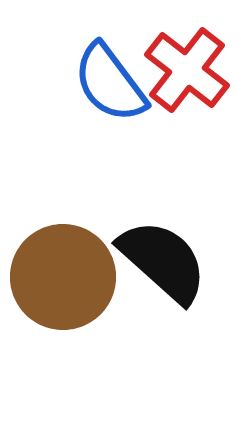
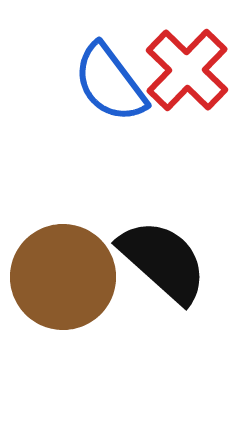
red cross: rotated 6 degrees clockwise
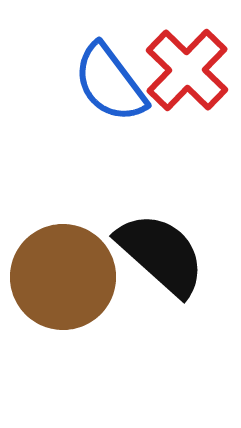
black semicircle: moved 2 px left, 7 px up
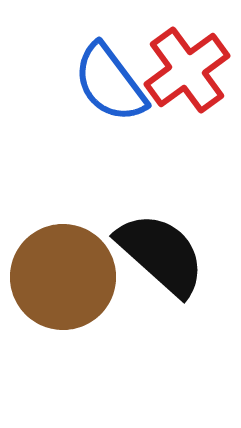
red cross: rotated 10 degrees clockwise
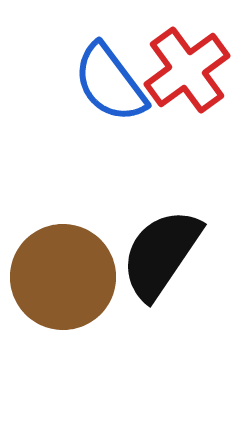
black semicircle: rotated 98 degrees counterclockwise
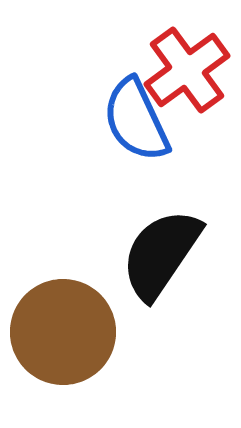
blue semicircle: moved 26 px right, 37 px down; rotated 12 degrees clockwise
brown circle: moved 55 px down
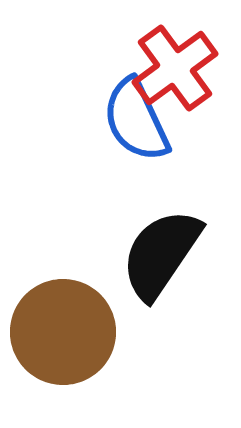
red cross: moved 12 px left, 2 px up
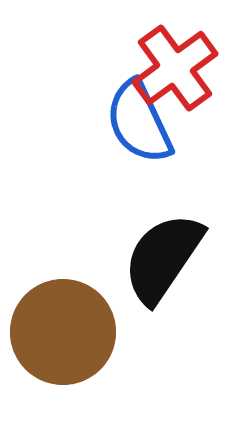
blue semicircle: moved 3 px right, 2 px down
black semicircle: moved 2 px right, 4 px down
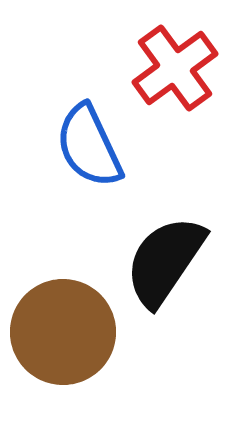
blue semicircle: moved 50 px left, 24 px down
black semicircle: moved 2 px right, 3 px down
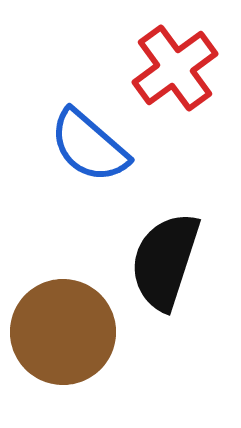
blue semicircle: rotated 24 degrees counterclockwise
black semicircle: rotated 16 degrees counterclockwise
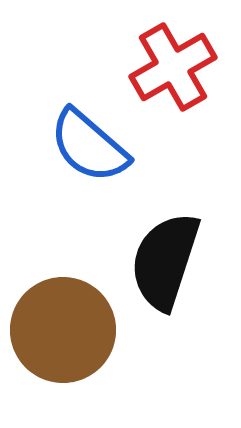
red cross: moved 2 px left, 1 px up; rotated 6 degrees clockwise
brown circle: moved 2 px up
